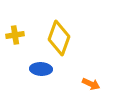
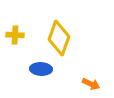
yellow cross: rotated 12 degrees clockwise
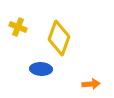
yellow cross: moved 3 px right, 8 px up; rotated 18 degrees clockwise
orange arrow: rotated 30 degrees counterclockwise
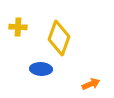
yellow cross: rotated 18 degrees counterclockwise
orange arrow: rotated 18 degrees counterclockwise
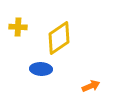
yellow diamond: rotated 36 degrees clockwise
orange arrow: moved 2 px down
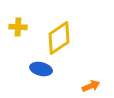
blue ellipse: rotated 10 degrees clockwise
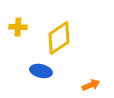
blue ellipse: moved 2 px down
orange arrow: moved 1 px up
